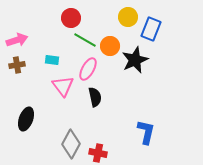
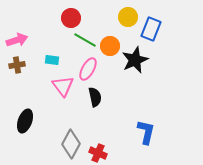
black ellipse: moved 1 px left, 2 px down
red cross: rotated 12 degrees clockwise
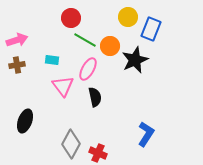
blue L-shape: moved 2 px down; rotated 20 degrees clockwise
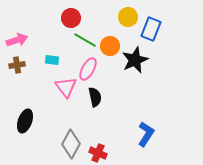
pink triangle: moved 3 px right, 1 px down
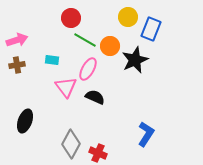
black semicircle: rotated 54 degrees counterclockwise
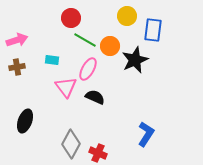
yellow circle: moved 1 px left, 1 px up
blue rectangle: moved 2 px right, 1 px down; rotated 15 degrees counterclockwise
brown cross: moved 2 px down
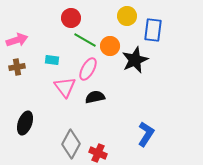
pink triangle: moved 1 px left
black semicircle: rotated 36 degrees counterclockwise
black ellipse: moved 2 px down
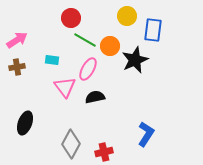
pink arrow: rotated 15 degrees counterclockwise
red cross: moved 6 px right, 1 px up; rotated 36 degrees counterclockwise
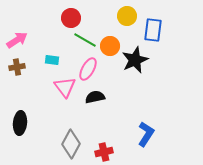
black ellipse: moved 5 px left; rotated 15 degrees counterclockwise
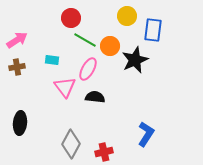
black semicircle: rotated 18 degrees clockwise
